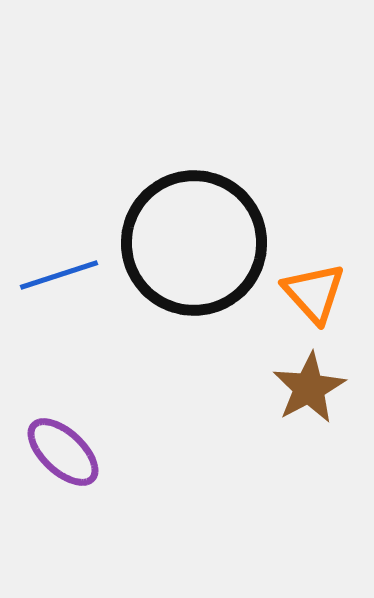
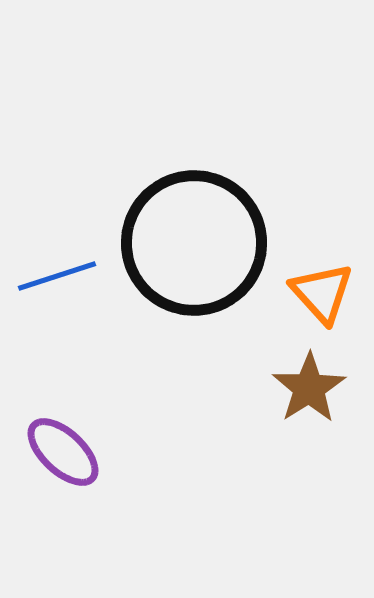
blue line: moved 2 px left, 1 px down
orange triangle: moved 8 px right
brown star: rotated 4 degrees counterclockwise
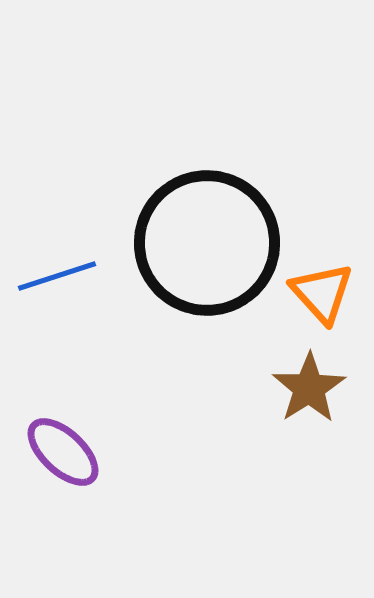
black circle: moved 13 px right
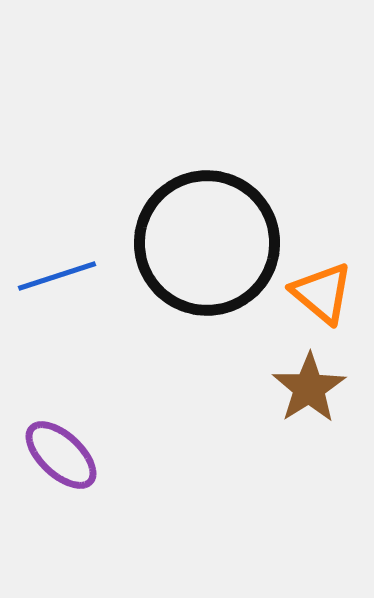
orange triangle: rotated 8 degrees counterclockwise
purple ellipse: moved 2 px left, 3 px down
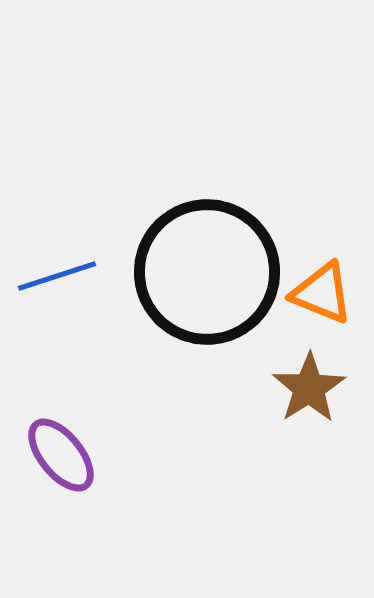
black circle: moved 29 px down
orange triangle: rotated 18 degrees counterclockwise
purple ellipse: rotated 8 degrees clockwise
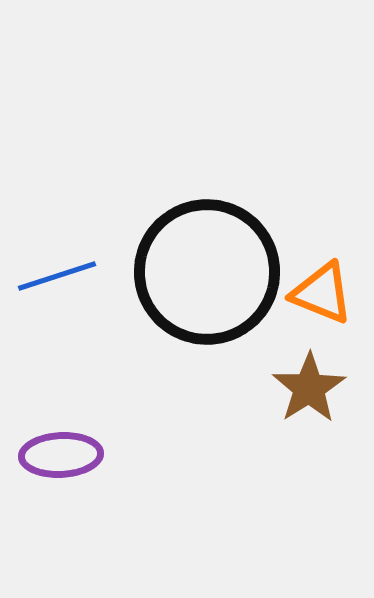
purple ellipse: rotated 54 degrees counterclockwise
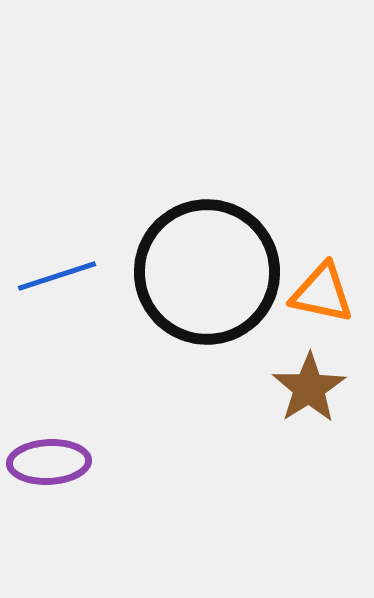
orange triangle: rotated 10 degrees counterclockwise
purple ellipse: moved 12 px left, 7 px down
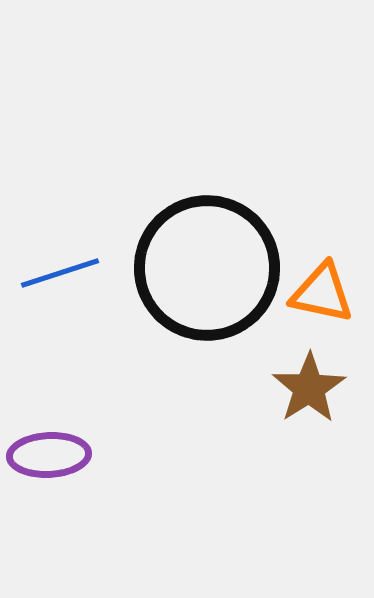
black circle: moved 4 px up
blue line: moved 3 px right, 3 px up
purple ellipse: moved 7 px up
